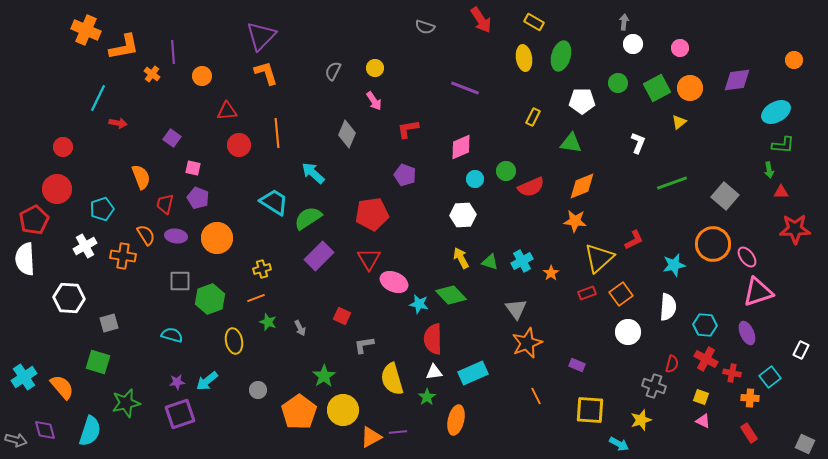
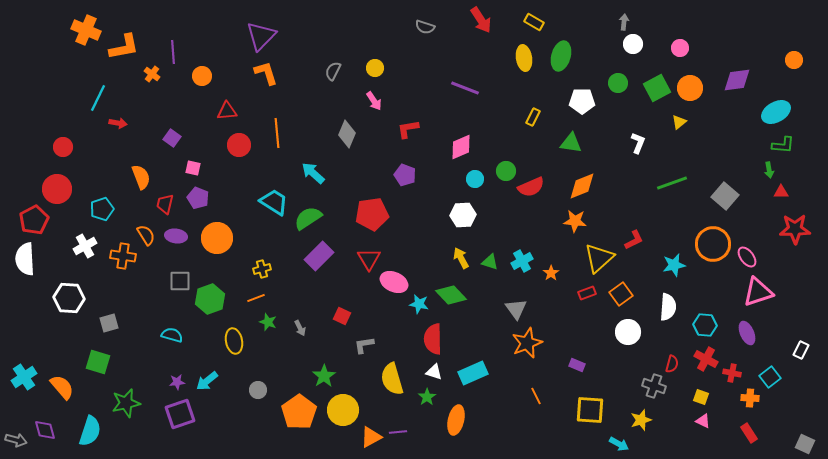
white triangle at (434, 372): rotated 24 degrees clockwise
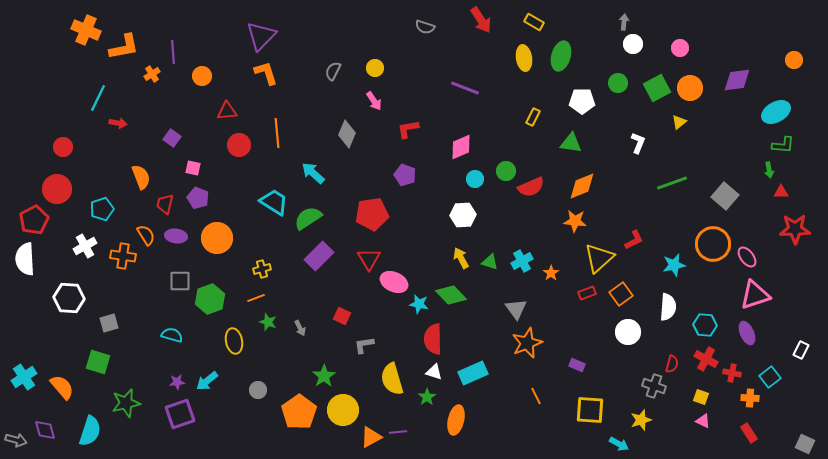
orange cross at (152, 74): rotated 21 degrees clockwise
pink triangle at (758, 292): moved 3 px left, 3 px down
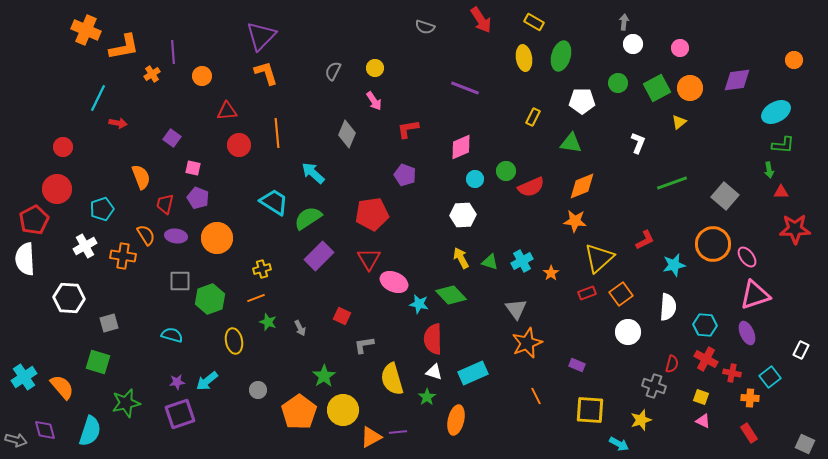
red L-shape at (634, 240): moved 11 px right
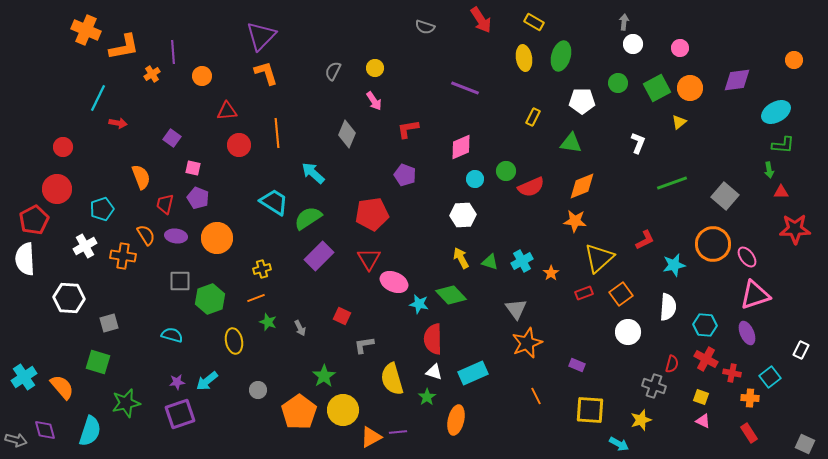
red rectangle at (587, 293): moved 3 px left
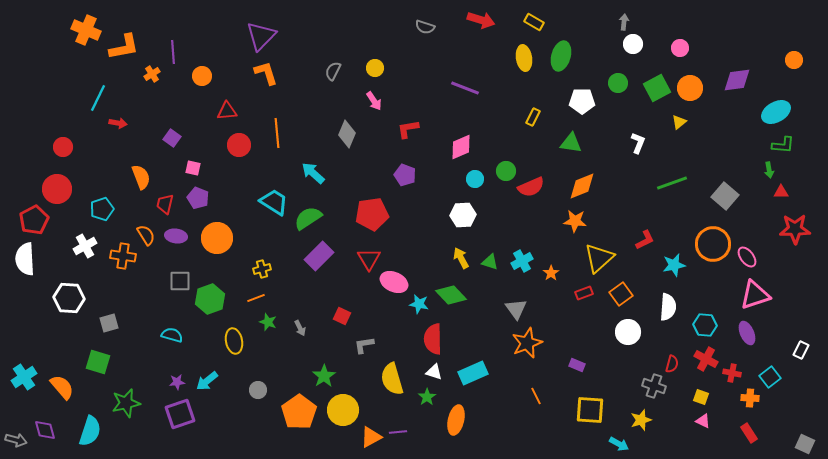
red arrow at (481, 20): rotated 40 degrees counterclockwise
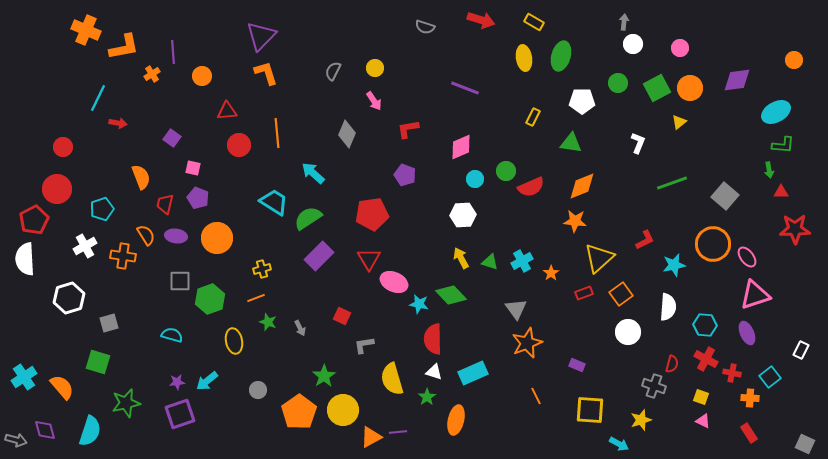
white hexagon at (69, 298): rotated 20 degrees counterclockwise
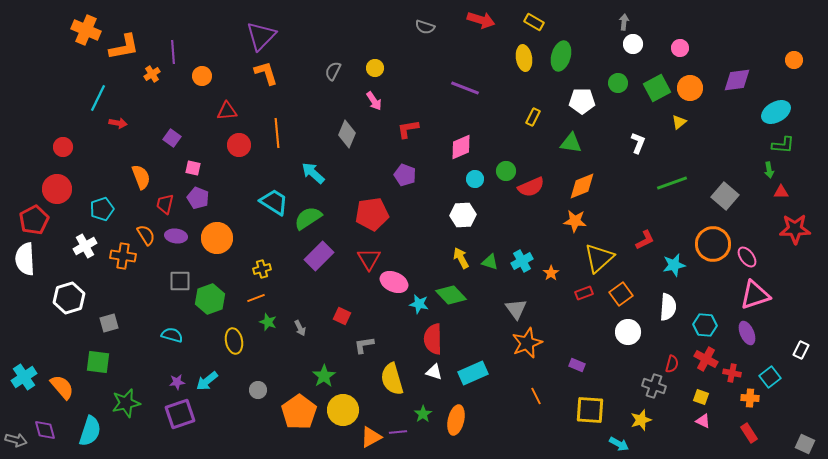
green square at (98, 362): rotated 10 degrees counterclockwise
green star at (427, 397): moved 4 px left, 17 px down
